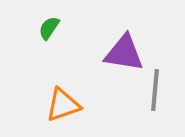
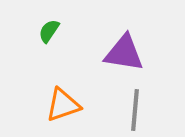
green semicircle: moved 3 px down
gray line: moved 20 px left, 20 px down
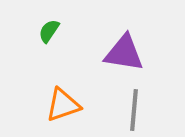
gray line: moved 1 px left
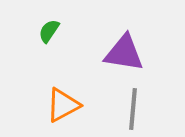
orange triangle: rotated 9 degrees counterclockwise
gray line: moved 1 px left, 1 px up
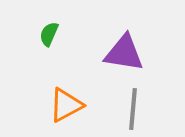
green semicircle: moved 3 px down; rotated 10 degrees counterclockwise
orange triangle: moved 3 px right
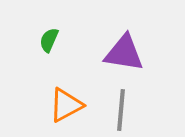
green semicircle: moved 6 px down
gray line: moved 12 px left, 1 px down
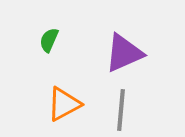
purple triangle: rotated 33 degrees counterclockwise
orange triangle: moved 2 px left, 1 px up
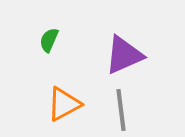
purple triangle: moved 2 px down
gray line: rotated 12 degrees counterclockwise
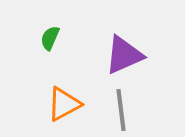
green semicircle: moved 1 px right, 2 px up
